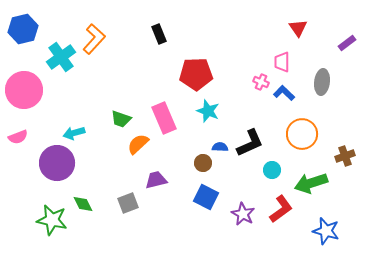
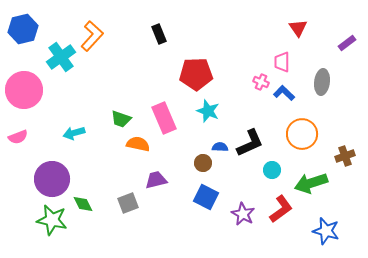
orange L-shape: moved 2 px left, 3 px up
orange semicircle: rotated 55 degrees clockwise
purple circle: moved 5 px left, 16 px down
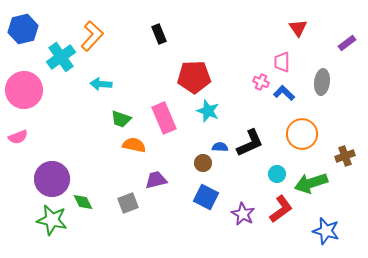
red pentagon: moved 2 px left, 3 px down
cyan arrow: moved 27 px right, 49 px up; rotated 20 degrees clockwise
orange semicircle: moved 4 px left, 1 px down
cyan circle: moved 5 px right, 4 px down
green diamond: moved 2 px up
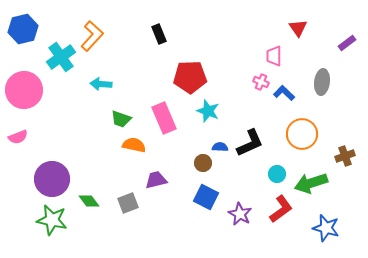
pink trapezoid: moved 8 px left, 6 px up
red pentagon: moved 4 px left
green diamond: moved 6 px right, 1 px up; rotated 10 degrees counterclockwise
purple star: moved 3 px left
blue star: moved 3 px up
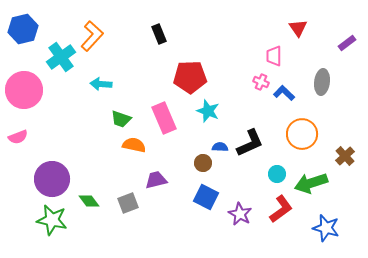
brown cross: rotated 24 degrees counterclockwise
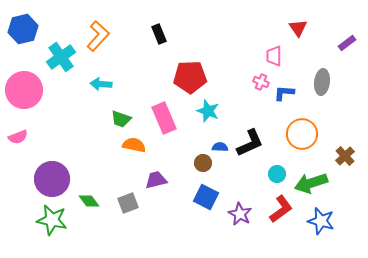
orange L-shape: moved 6 px right
blue L-shape: rotated 40 degrees counterclockwise
blue star: moved 5 px left, 7 px up
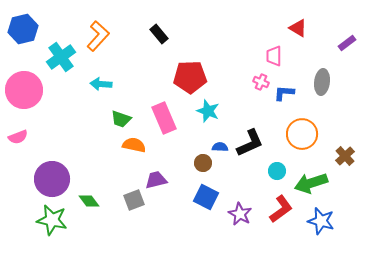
red triangle: rotated 24 degrees counterclockwise
black rectangle: rotated 18 degrees counterclockwise
cyan circle: moved 3 px up
gray square: moved 6 px right, 3 px up
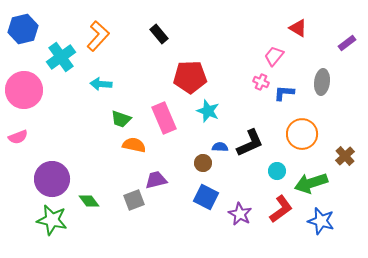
pink trapezoid: rotated 40 degrees clockwise
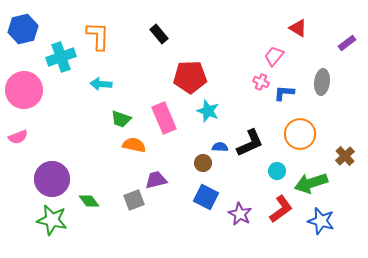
orange L-shape: rotated 40 degrees counterclockwise
cyan cross: rotated 16 degrees clockwise
orange circle: moved 2 px left
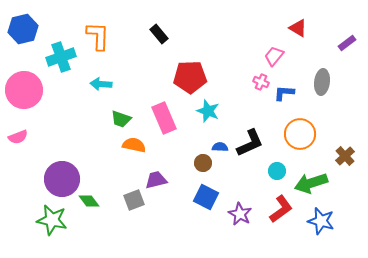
purple circle: moved 10 px right
